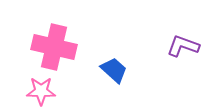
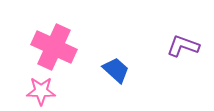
pink cross: rotated 12 degrees clockwise
blue trapezoid: moved 2 px right
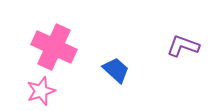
pink star: rotated 20 degrees counterclockwise
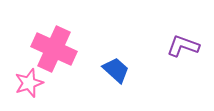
pink cross: moved 2 px down
pink star: moved 12 px left, 8 px up
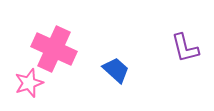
purple L-shape: moved 2 px right, 2 px down; rotated 124 degrees counterclockwise
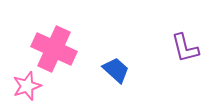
pink star: moved 2 px left, 3 px down
